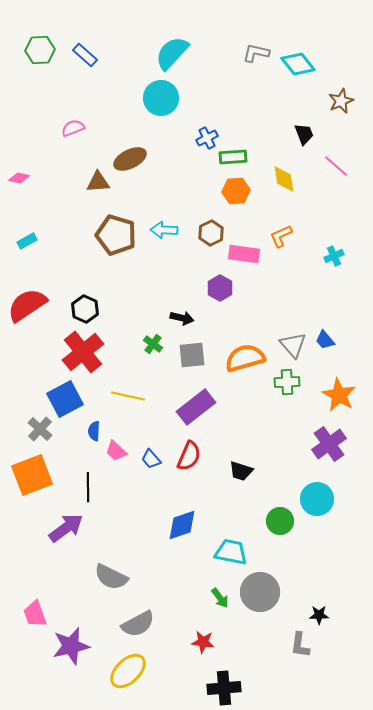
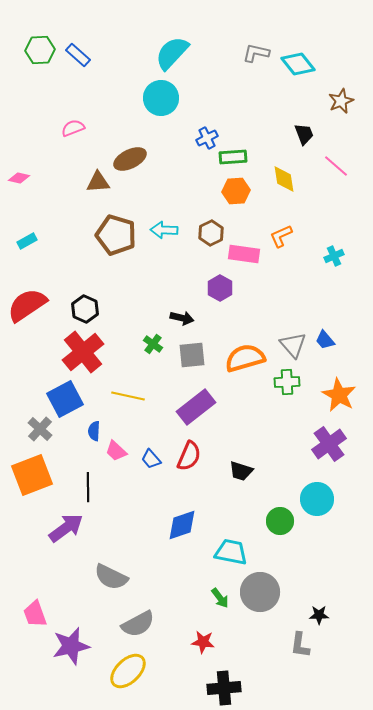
blue rectangle at (85, 55): moved 7 px left
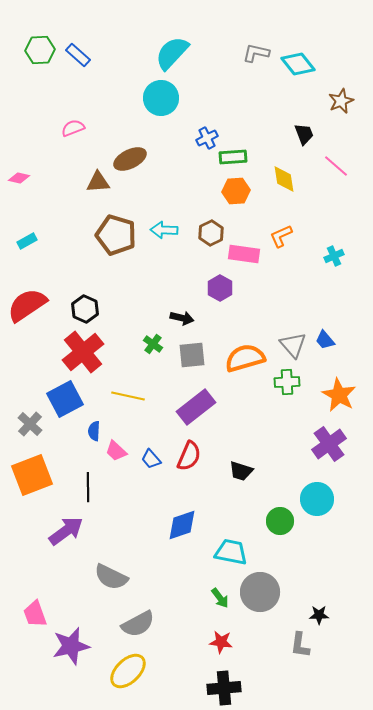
gray cross at (40, 429): moved 10 px left, 5 px up
purple arrow at (66, 528): moved 3 px down
red star at (203, 642): moved 18 px right
